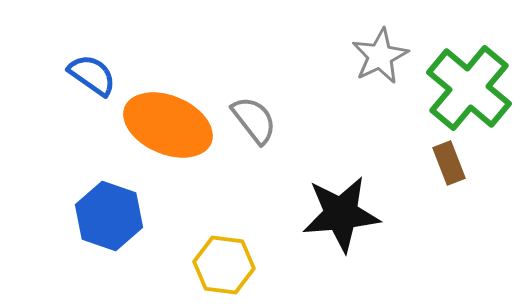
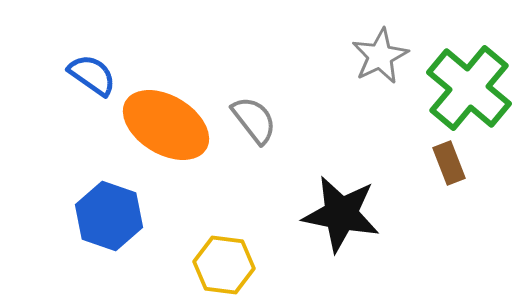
orange ellipse: moved 2 px left; rotated 8 degrees clockwise
black star: rotated 16 degrees clockwise
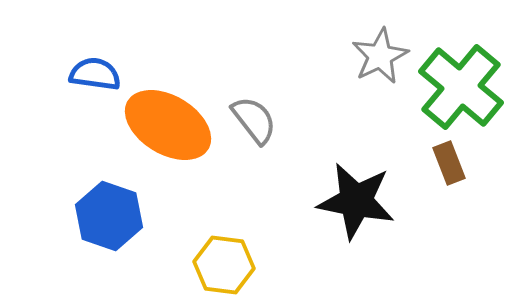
blue semicircle: moved 3 px right, 1 px up; rotated 27 degrees counterclockwise
green cross: moved 8 px left, 1 px up
orange ellipse: moved 2 px right
black star: moved 15 px right, 13 px up
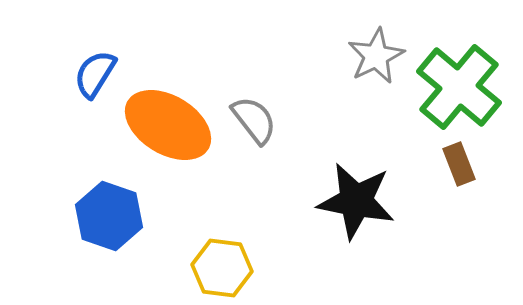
gray star: moved 4 px left
blue semicircle: rotated 66 degrees counterclockwise
green cross: moved 2 px left
brown rectangle: moved 10 px right, 1 px down
yellow hexagon: moved 2 px left, 3 px down
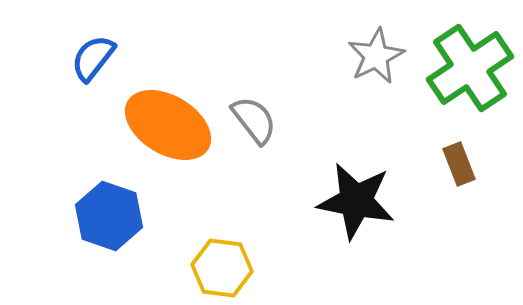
blue semicircle: moved 2 px left, 16 px up; rotated 6 degrees clockwise
green cross: moved 11 px right, 19 px up; rotated 16 degrees clockwise
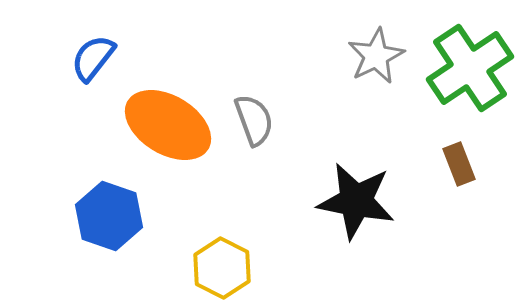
gray semicircle: rotated 18 degrees clockwise
yellow hexagon: rotated 20 degrees clockwise
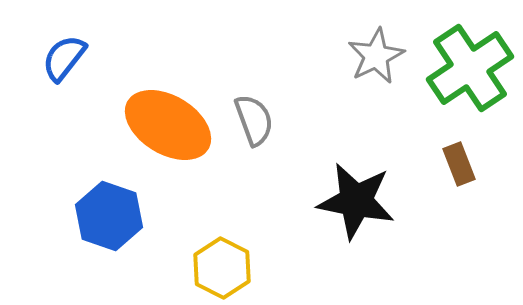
blue semicircle: moved 29 px left
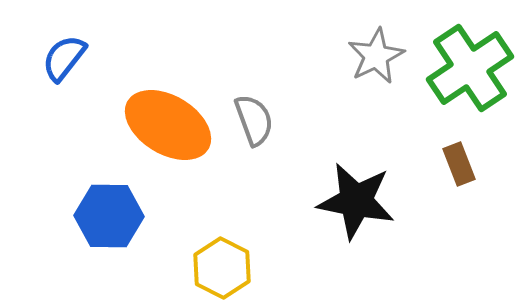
blue hexagon: rotated 18 degrees counterclockwise
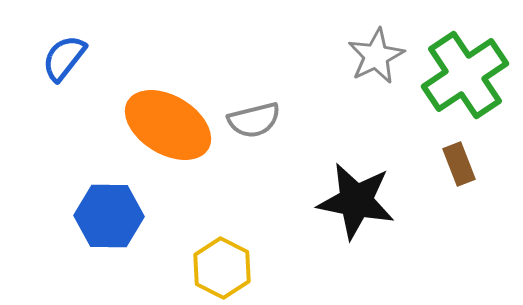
green cross: moved 5 px left, 7 px down
gray semicircle: rotated 96 degrees clockwise
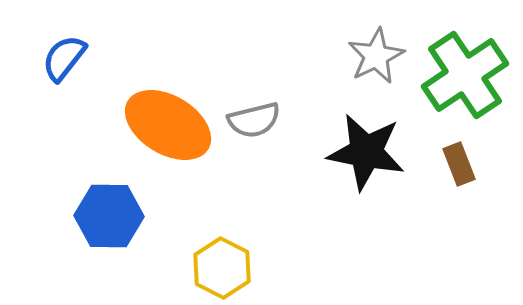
black star: moved 10 px right, 49 px up
